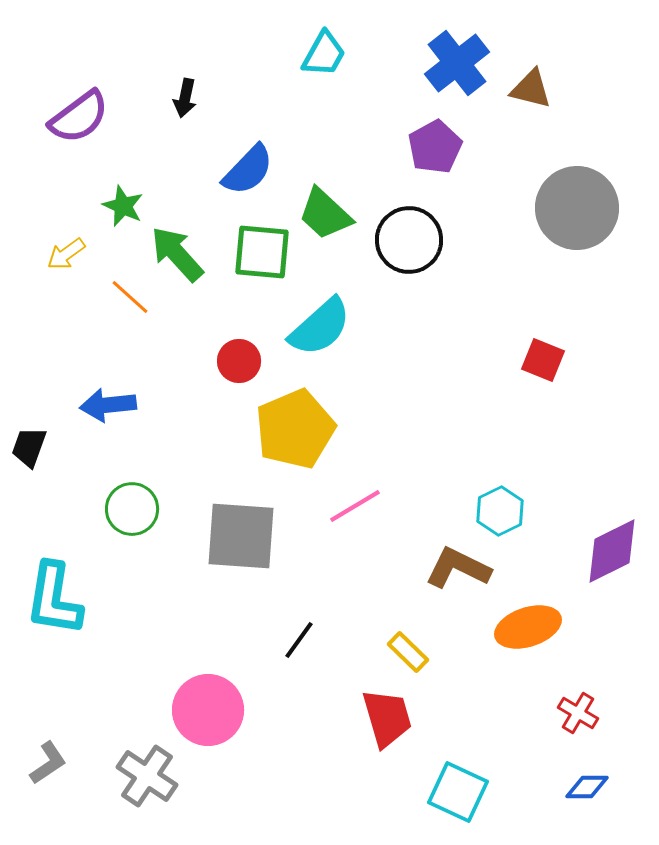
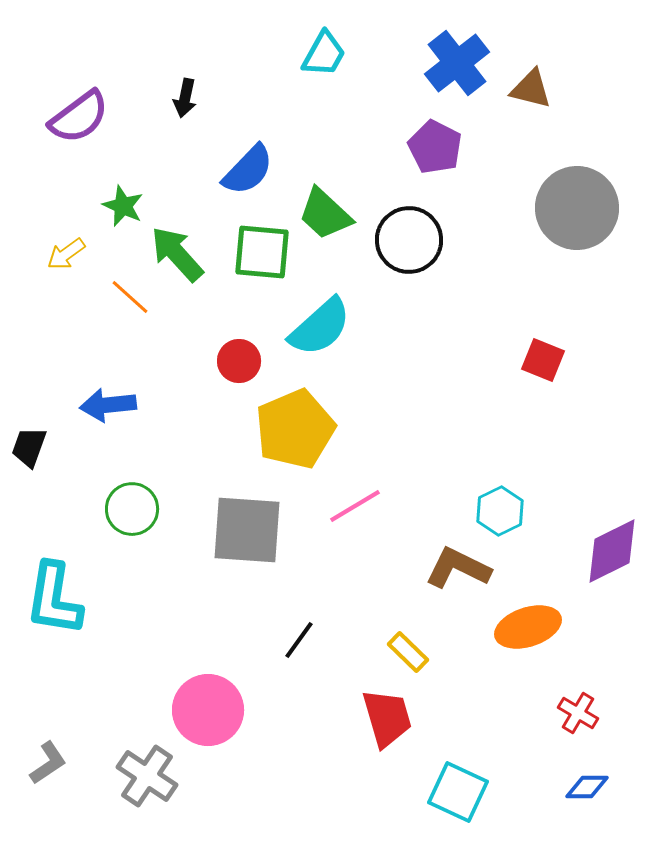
purple pentagon: rotated 16 degrees counterclockwise
gray square: moved 6 px right, 6 px up
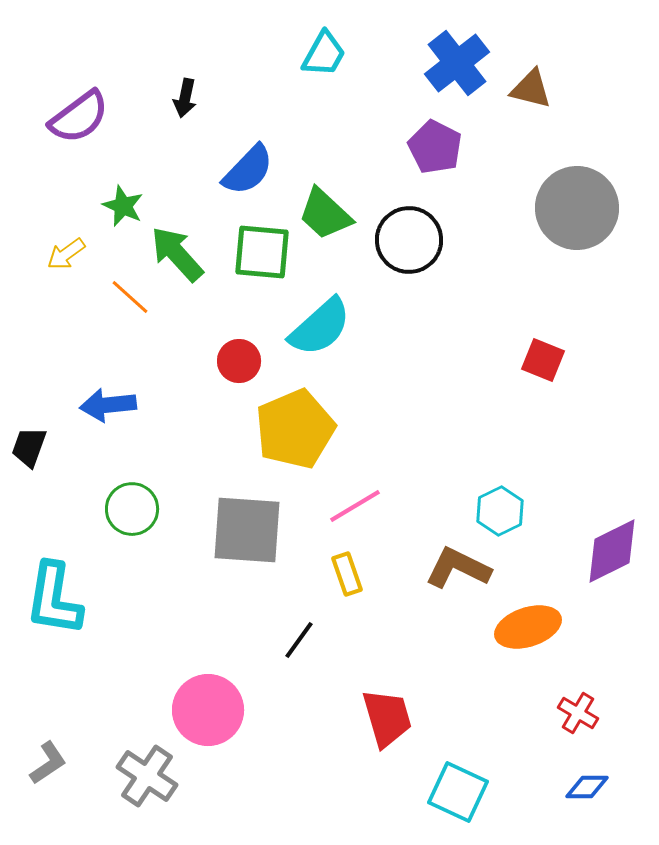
yellow rectangle: moved 61 px left, 78 px up; rotated 27 degrees clockwise
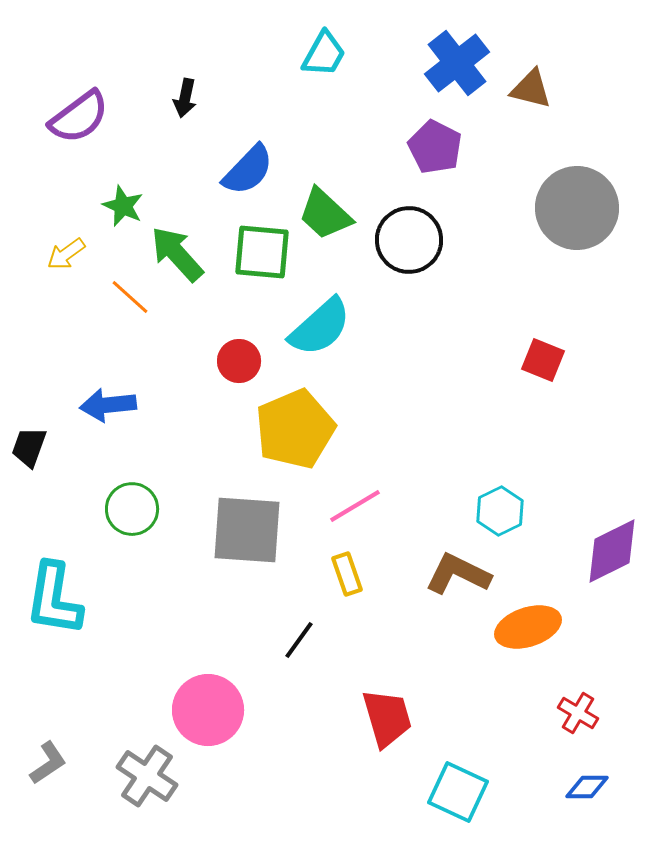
brown L-shape: moved 6 px down
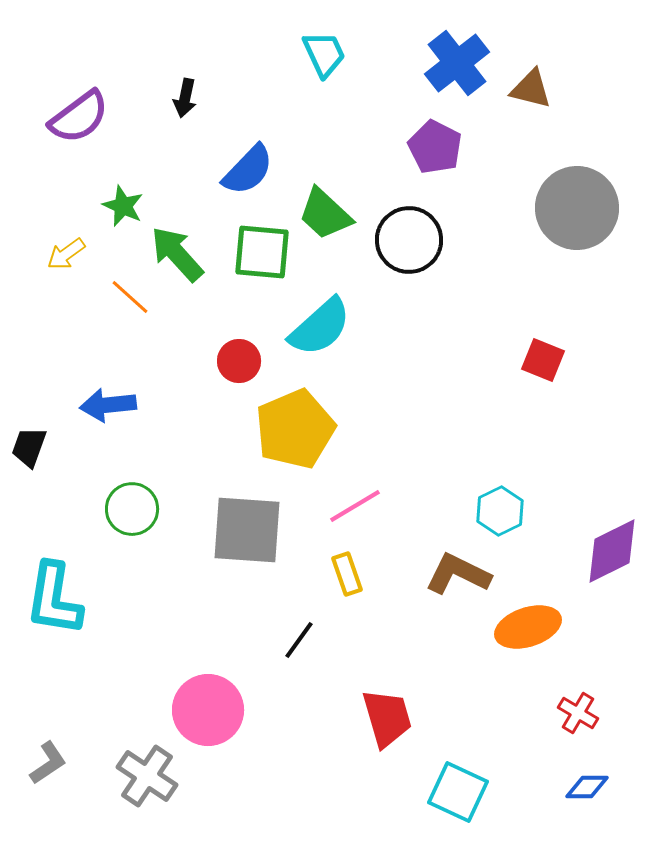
cyan trapezoid: rotated 54 degrees counterclockwise
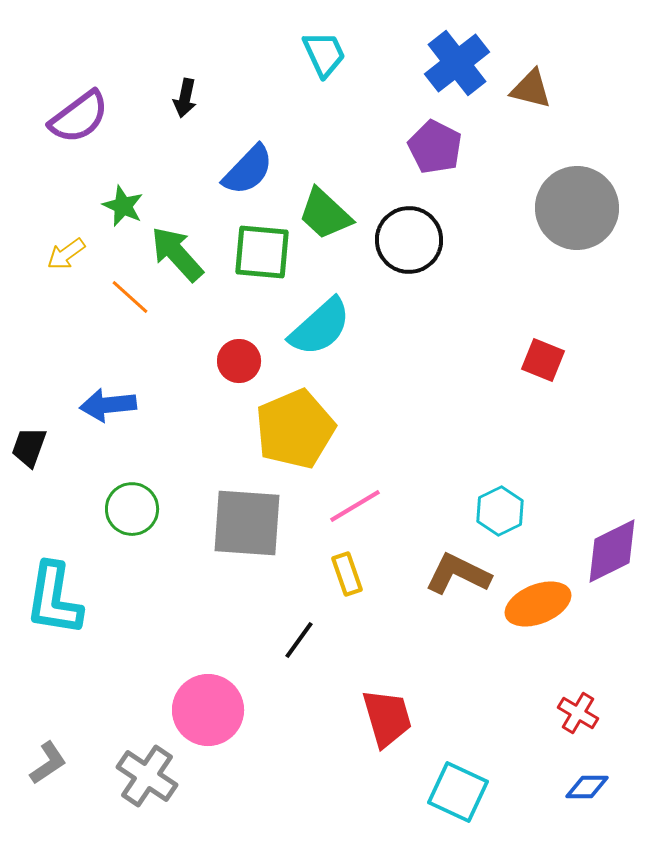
gray square: moved 7 px up
orange ellipse: moved 10 px right, 23 px up; rotated 4 degrees counterclockwise
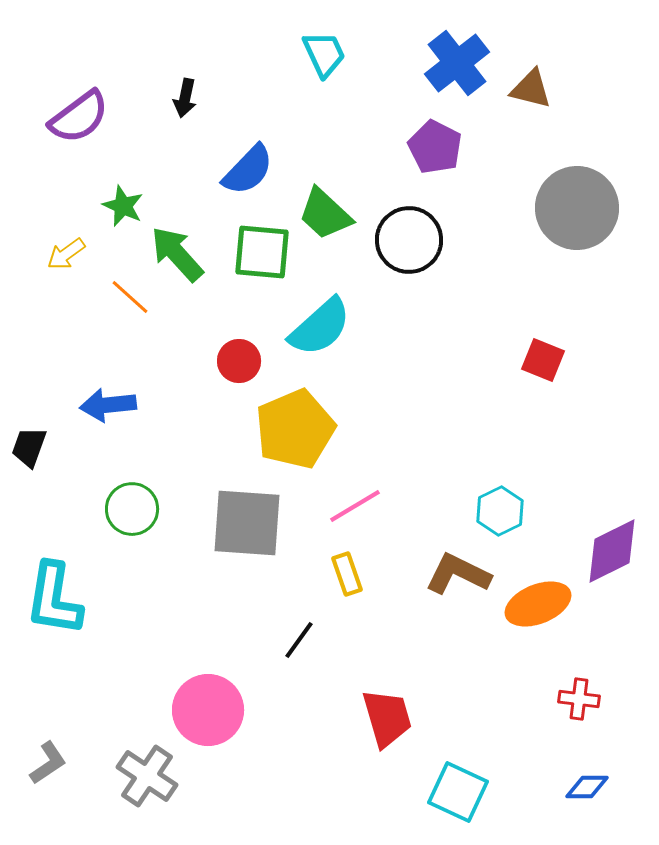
red cross: moved 1 px right, 14 px up; rotated 24 degrees counterclockwise
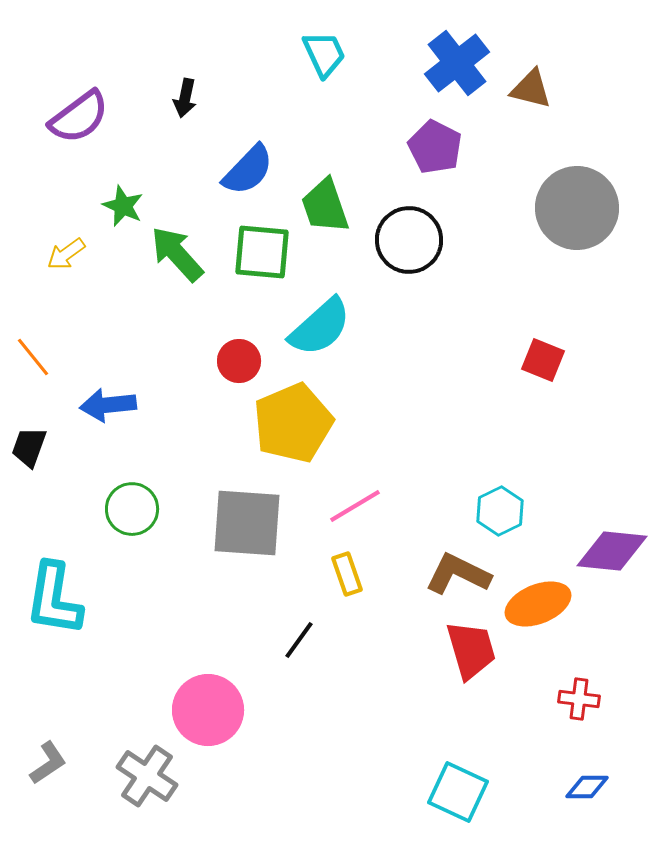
green trapezoid: moved 8 px up; rotated 28 degrees clockwise
orange line: moved 97 px left, 60 px down; rotated 9 degrees clockwise
yellow pentagon: moved 2 px left, 6 px up
purple diamond: rotated 32 degrees clockwise
red trapezoid: moved 84 px right, 68 px up
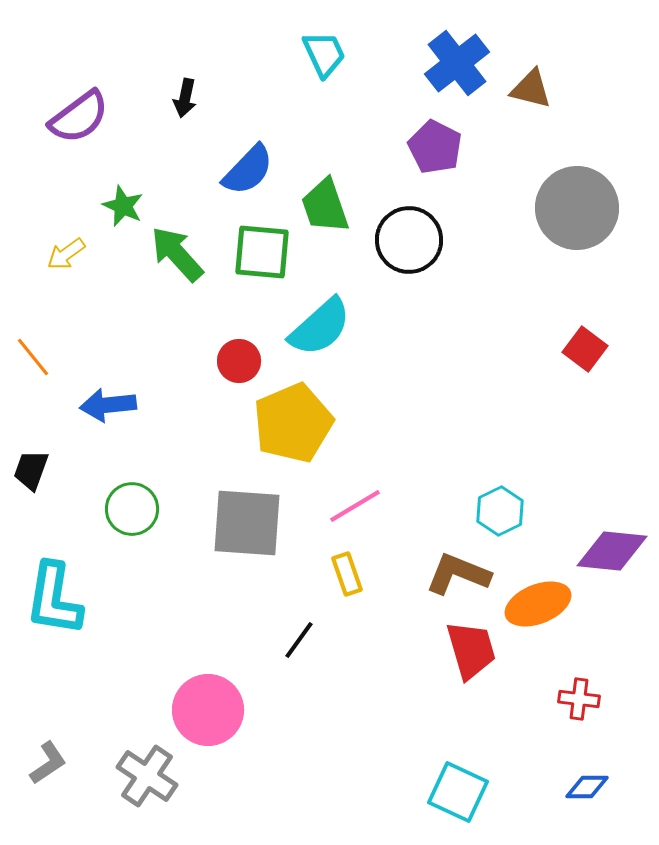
red square: moved 42 px right, 11 px up; rotated 15 degrees clockwise
black trapezoid: moved 2 px right, 23 px down
brown L-shape: rotated 4 degrees counterclockwise
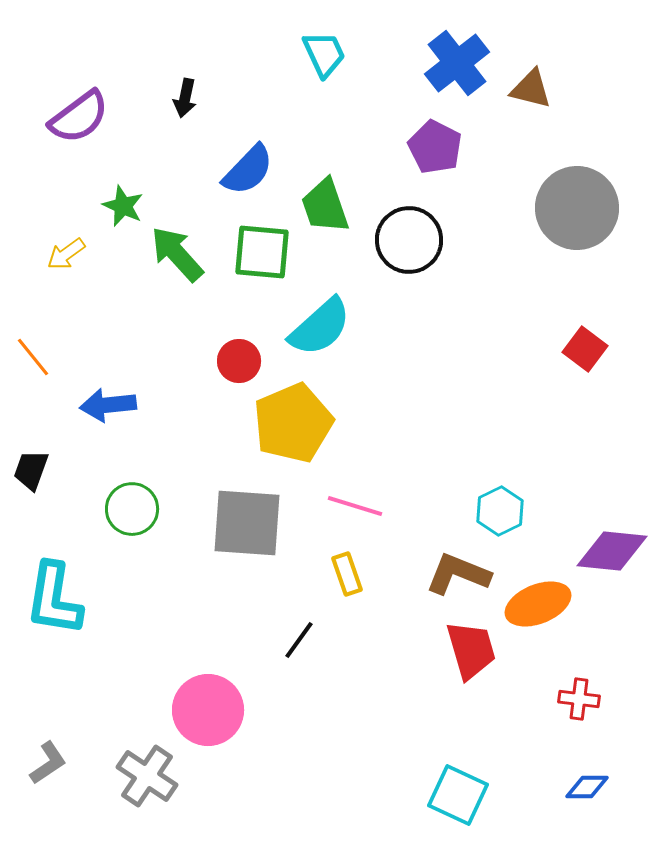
pink line: rotated 48 degrees clockwise
cyan square: moved 3 px down
